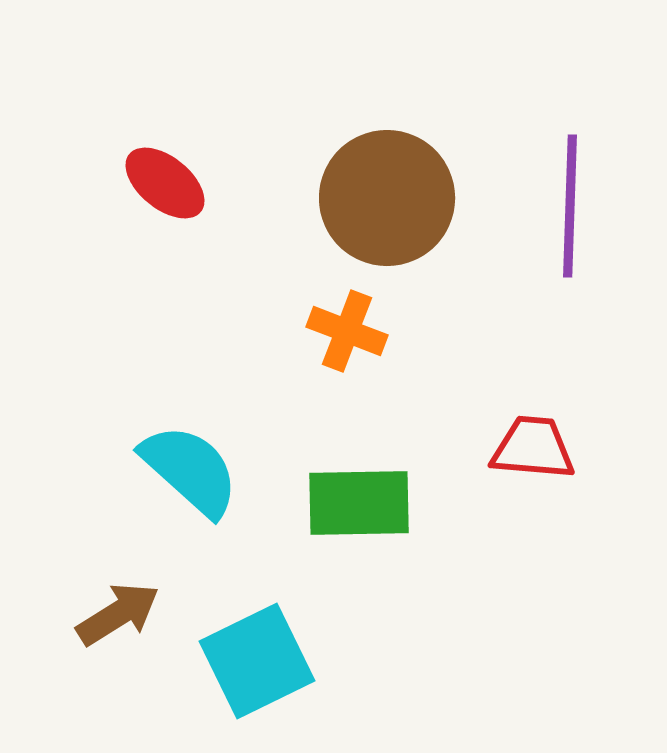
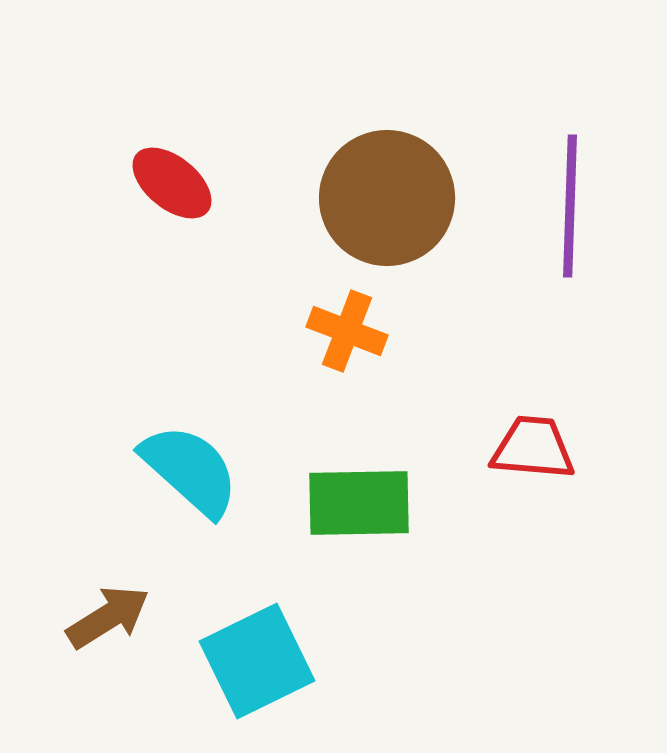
red ellipse: moved 7 px right
brown arrow: moved 10 px left, 3 px down
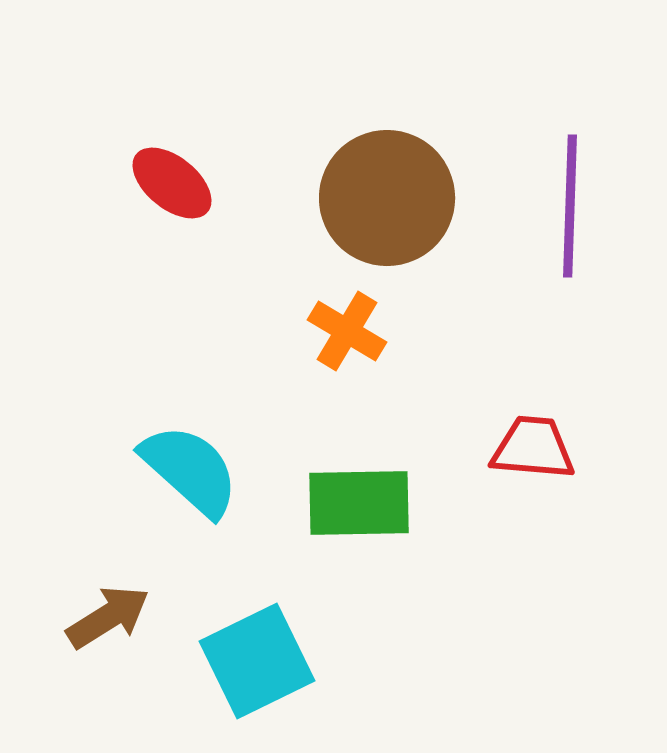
orange cross: rotated 10 degrees clockwise
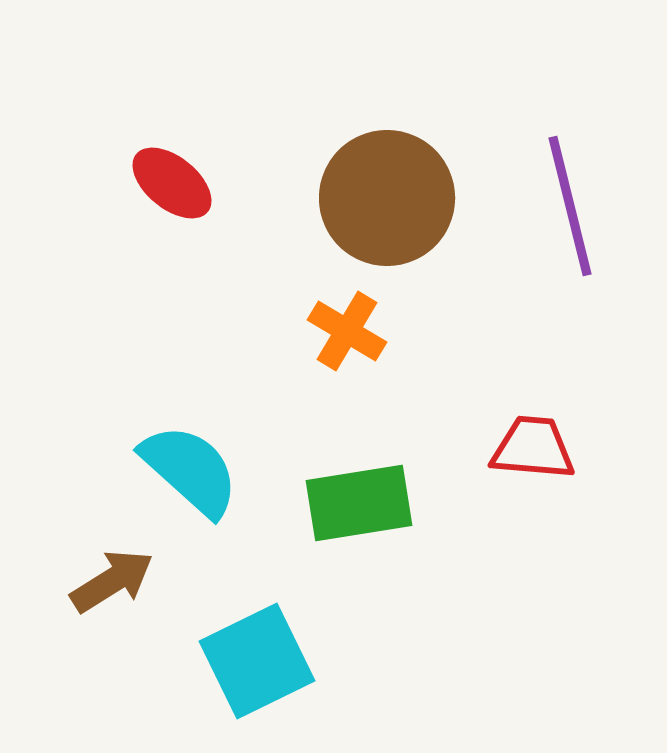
purple line: rotated 16 degrees counterclockwise
green rectangle: rotated 8 degrees counterclockwise
brown arrow: moved 4 px right, 36 px up
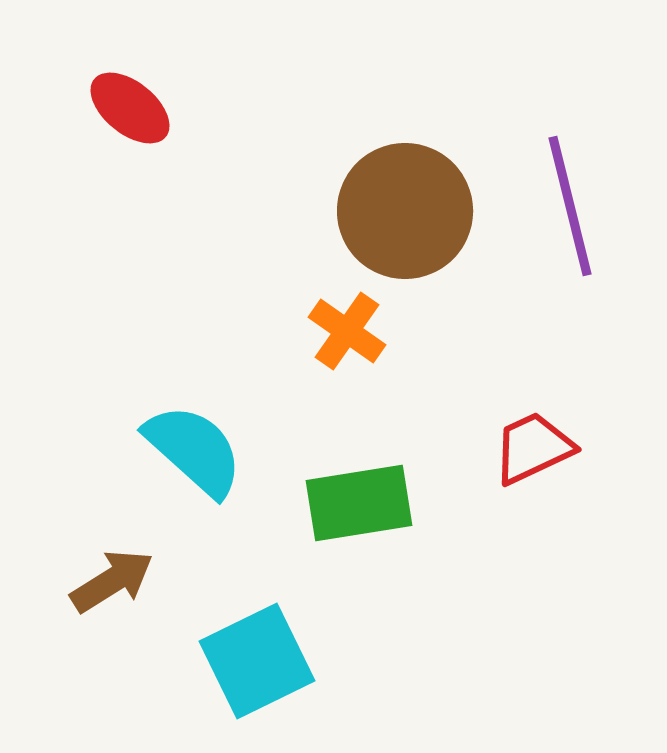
red ellipse: moved 42 px left, 75 px up
brown circle: moved 18 px right, 13 px down
orange cross: rotated 4 degrees clockwise
red trapezoid: rotated 30 degrees counterclockwise
cyan semicircle: moved 4 px right, 20 px up
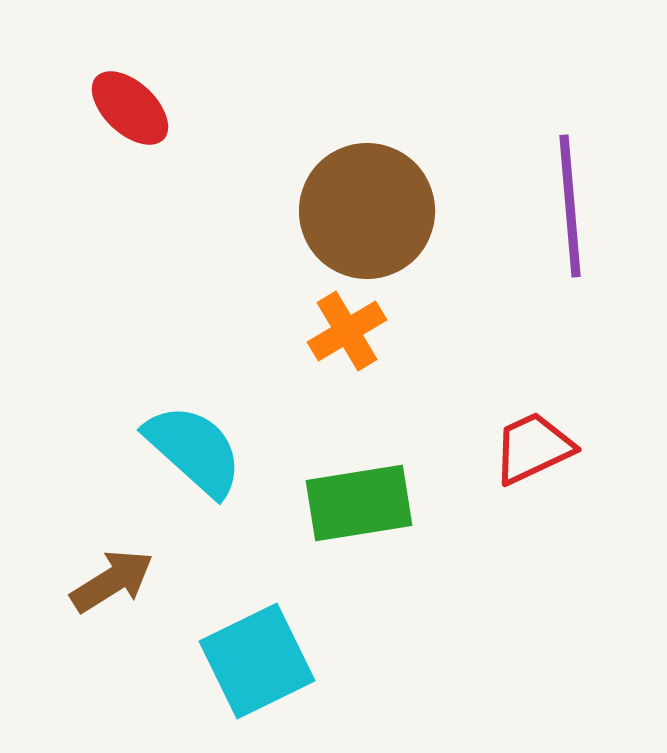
red ellipse: rotated 4 degrees clockwise
purple line: rotated 9 degrees clockwise
brown circle: moved 38 px left
orange cross: rotated 24 degrees clockwise
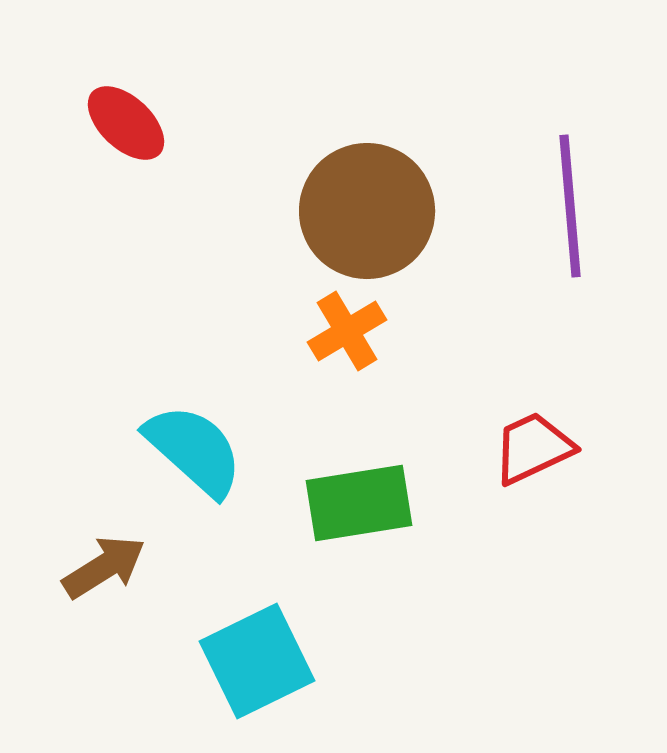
red ellipse: moved 4 px left, 15 px down
brown arrow: moved 8 px left, 14 px up
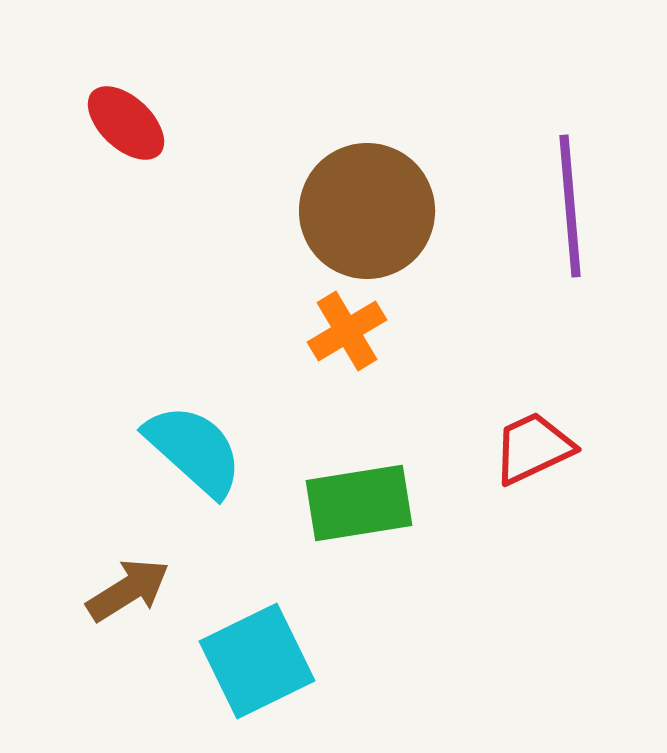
brown arrow: moved 24 px right, 23 px down
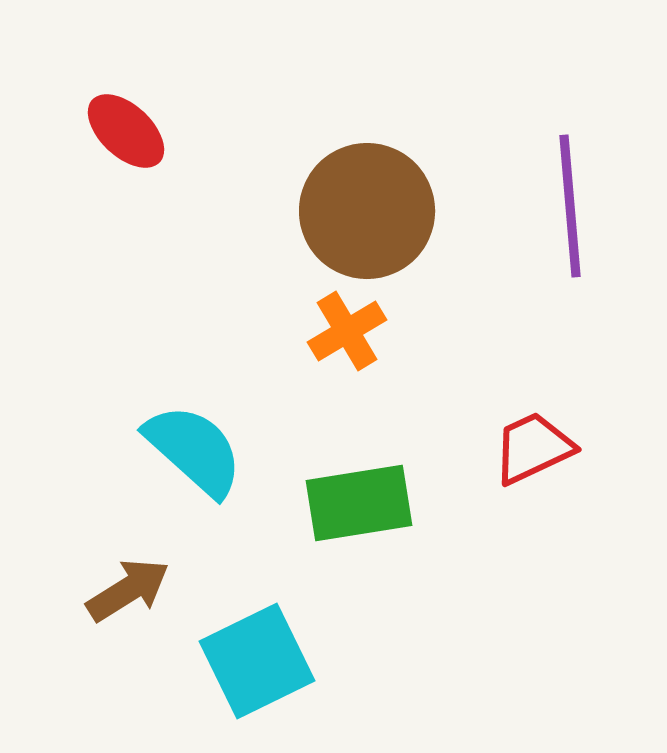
red ellipse: moved 8 px down
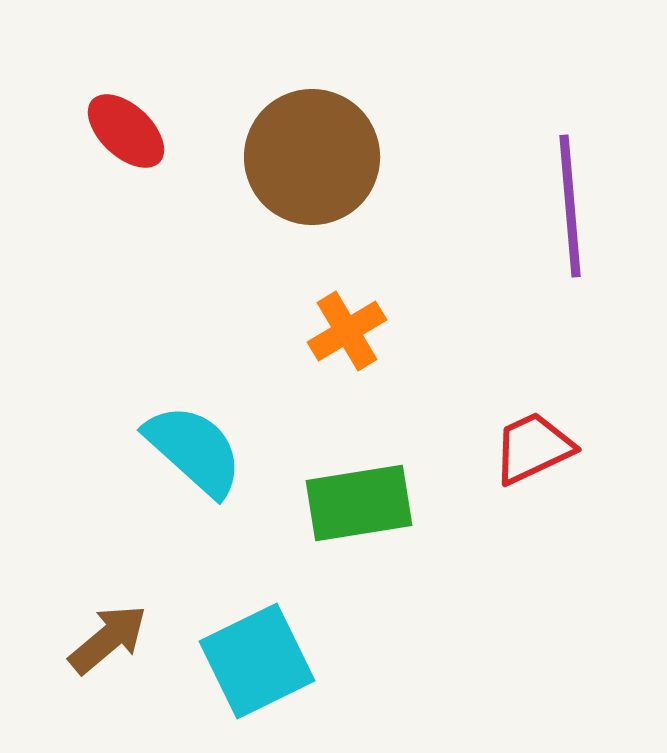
brown circle: moved 55 px left, 54 px up
brown arrow: moved 20 px left, 49 px down; rotated 8 degrees counterclockwise
